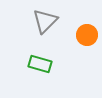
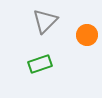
green rectangle: rotated 35 degrees counterclockwise
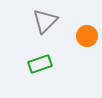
orange circle: moved 1 px down
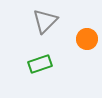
orange circle: moved 3 px down
